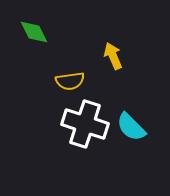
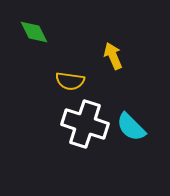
yellow semicircle: rotated 16 degrees clockwise
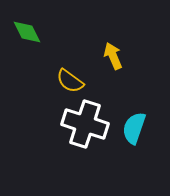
green diamond: moved 7 px left
yellow semicircle: rotated 28 degrees clockwise
cyan semicircle: moved 3 px right, 1 px down; rotated 64 degrees clockwise
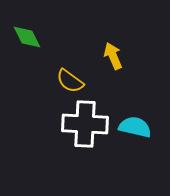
green diamond: moved 5 px down
white cross: rotated 15 degrees counterclockwise
cyan semicircle: moved 1 px right, 1 px up; rotated 84 degrees clockwise
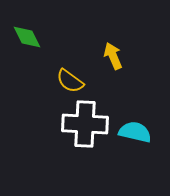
cyan semicircle: moved 5 px down
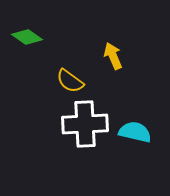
green diamond: rotated 28 degrees counterclockwise
white cross: rotated 6 degrees counterclockwise
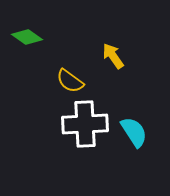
yellow arrow: rotated 12 degrees counterclockwise
cyan semicircle: moved 1 px left; rotated 44 degrees clockwise
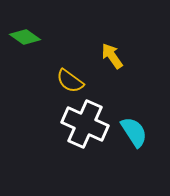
green diamond: moved 2 px left
yellow arrow: moved 1 px left
white cross: rotated 27 degrees clockwise
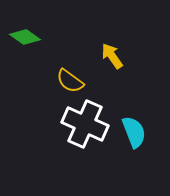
cyan semicircle: rotated 12 degrees clockwise
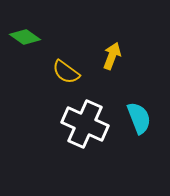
yellow arrow: rotated 56 degrees clockwise
yellow semicircle: moved 4 px left, 9 px up
cyan semicircle: moved 5 px right, 14 px up
